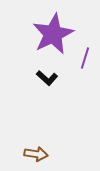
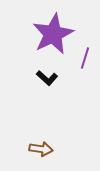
brown arrow: moved 5 px right, 5 px up
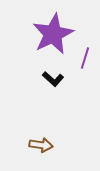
black L-shape: moved 6 px right, 1 px down
brown arrow: moved 4 px up
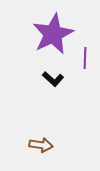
purple line: rotated 15 degrees counterclockwise
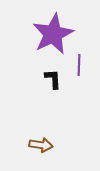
purple line: moved 6 px left, 7 px down
black L-shape: rotated 135 degrees counterclockwise
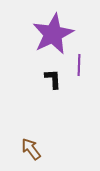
brown arrow: moved 10 px left, 4 px down; rotated 135 degrees counterclockwise
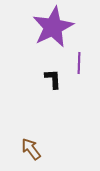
purple star: moved 7 px up
purple line: moved 2 px up
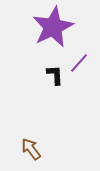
purple line: rotated 40 degrees clockwise
black L-shape: moved 2 px right, 4 px up
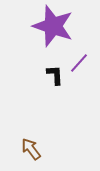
purple star: moved 1 px up; rotated 27 degrees counterclockwise
